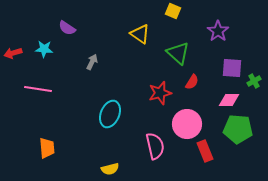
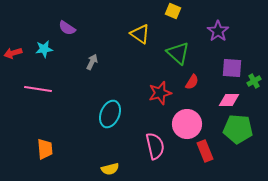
cyan star: rotated 12 degrees counterclockwise
orange trapezoid: moved 2 px left, 1 px down
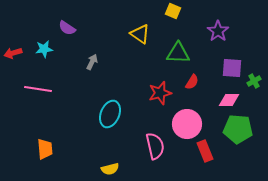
green triangle: rotated 40 degrees counterclockwise
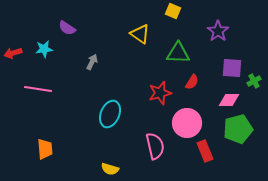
pink circle: moved 1 px up
green pentagon: rotated 20 degrees counterclockwise
yellow semicircle: rotated 30 degrees clockwise
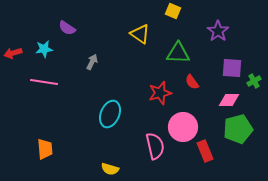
red semicircle: rotated 112 degrees clockwise
pink line: moved 6 px right, 7 px up
pink circle: moved 4 px left, 4 px down
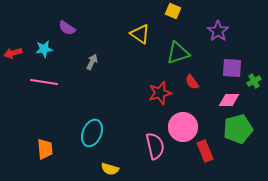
green triangle: rotated 20 degrees counterclockwise
cyan ellipse: moved 18 px left, 19 px down
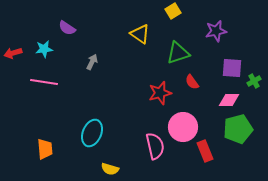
yellow square: rotated 35 degrees clockwise
purple star: moved 2 px left; rotated 25 degrees clockwise
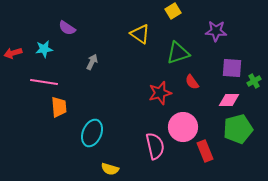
purple star: rotated 15 degrees clockwise
orange trapezoid: moved 14 px right, 42 px up
